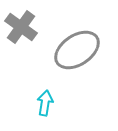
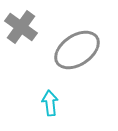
cyan arrow: moved 5 px right; rotated 15 degrees counterclockwise
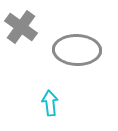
gray ellipse: rotated 36 degrees clockwise
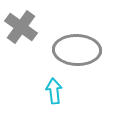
cyan arrow: moved 4 px right, 12 px up
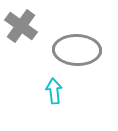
gray cross: moved 1 px up
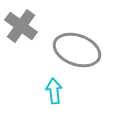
gray ellipse: rotated 18 degrees clockwise
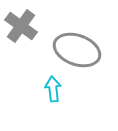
cyan arrow: moved 1 px left, 2 px up
